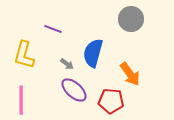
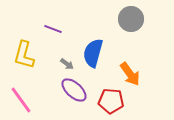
pink line: rotated 36 degrees counterclockwise
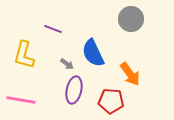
blue semicircle: rotated 40 degrees counterclockwise
purple ellipse: rotated 60 degrees clockwise
pink line: rotated 44 degrees counterclockwise
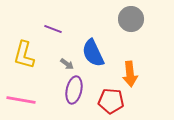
orange arrow: rotated 30 degrees clockwise
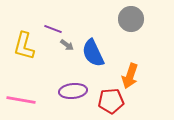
yellow L-shape: moved 9 px up
gray arrow: moved 19 px up
orange arrow: moved 2 px down; rotated 25 degrees clockwise
purple ellipse: moved 1 px left, 1 px down; rotated 72 degrees clockwise
red pentagon: rotated 10 degrees counterclockwise
